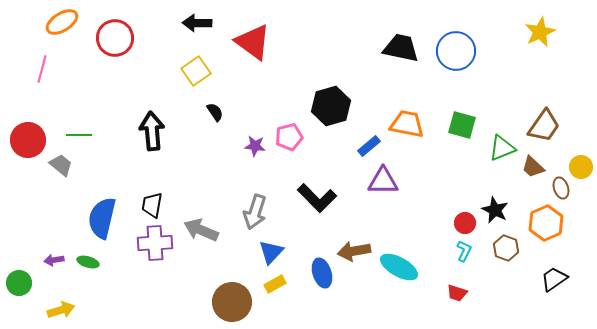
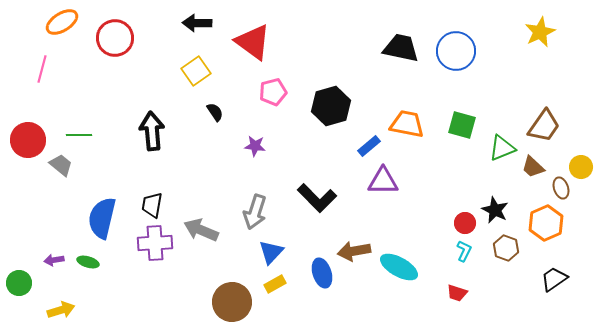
pink pentagon at (289, 137): moved 16 px left, 45 px up
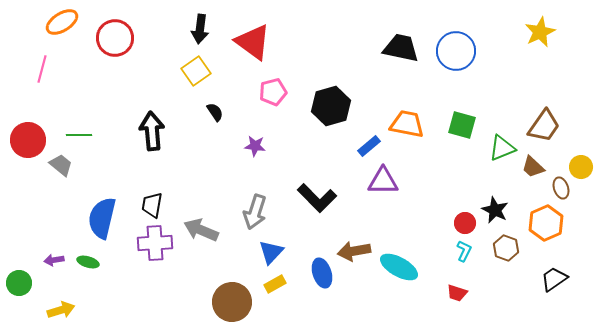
black arrow at (197, 23): moved 3 px right, 6 px down; rotated 84 degrees counterclockwise
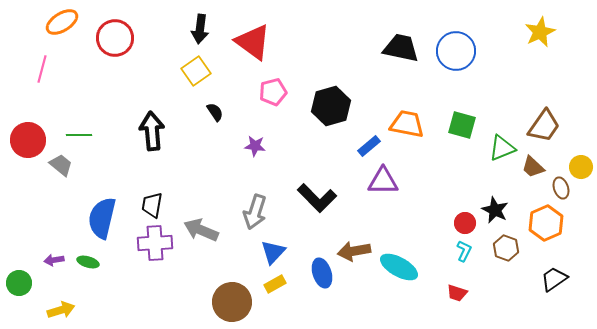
blue triangle at (271, 252): moved 2 px right
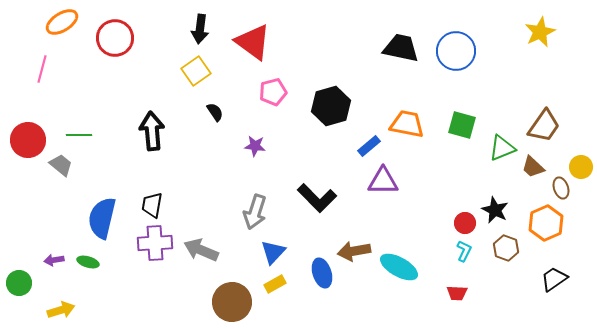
gray arrow at (201, 230): moved 20 px down
red trapezoid at (457, 293): rotated 15 degrees counterclockwise
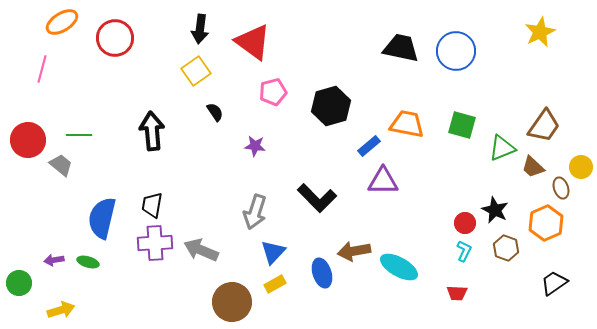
black trapezoid at (554, 279): moved 4 px down
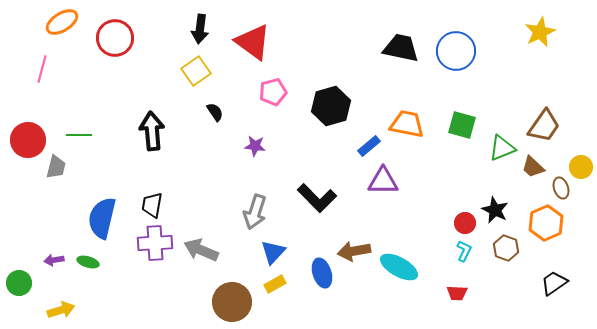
gray trapezoid at (61, 165): moved 5 px left, 2 px down; rotated 65 degrees clockwise
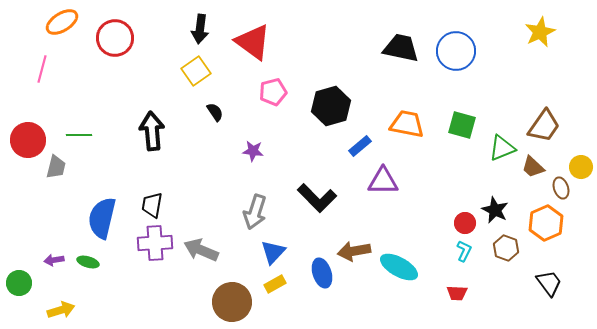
purple star at (255, 146): moved 2 px left, 5 px down
blue rectangle at (369, 146): moved 9 px left
black trapezoid at (554, 283): moved 5 px left; rotated 88 degrees clockwise
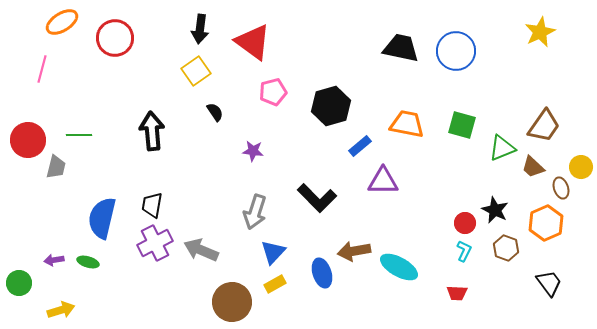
purple cross at (155, 243): rotated 24 degrees counterclockwise
